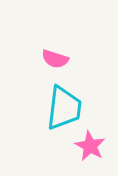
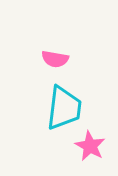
pink semicircle: rotated 8 degrees counterclockwise
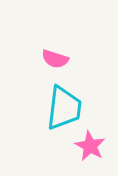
pink semicircle: rotated 8 degrees clockwise
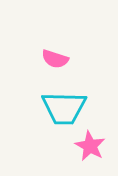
cyan trapezoid: rotated 84 degrees clockwise
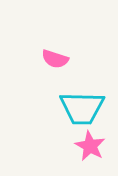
cyan trapezoid: moved 18 px right
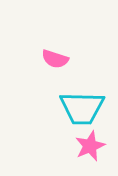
pink star: rotated 20 degrees clockwise
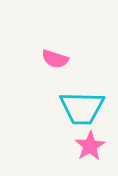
pink star: rotated 8 degrees counterclockwise
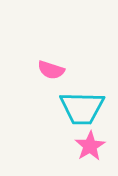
pink semicircle: moved 4 px left, 11 px down
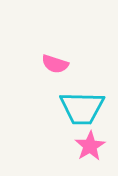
pink semicircle: moved 4 px right, 6 px up
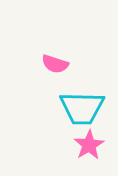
pink star: moved 1 px left, 1 px up
